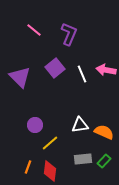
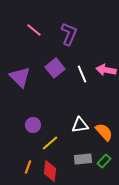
purple circle: moved 2 px left
orange semicircle: rotated 24 degrees clockwise
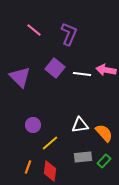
purple square: rotated 12 degrees counterclockwise
white line: rotated 60 degrees counterclockwise
orange semicircle: moved 1 px down
gray rectangle: moved 2 px up
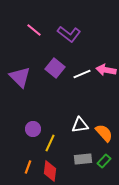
purple L-shape: rotated 105 degrees clockwise
white line: rotated 30 degrees counterclockwise
purple circle: moved 4 px down
yellow line: rotated 24 degrees counterclockwise
gray rectangle: moved 2 px down
